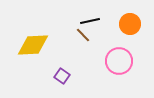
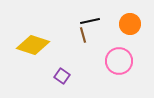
brown line: rotated 28 degrees clockwise
yellow diamond: rotated 20 degrees clockwise
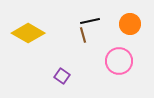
yellow diamond: moved 5 px left, 12 px up; rotated 12 degrees clockwise
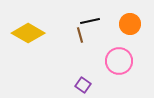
brown line: moved 3 px left
purple square: moved 21 px right, 9 px down
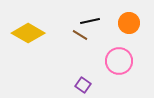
orange circle: moved 1 px left, 1 px up
brown line: rotated 42 degrees counterclockwise
